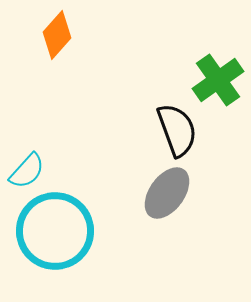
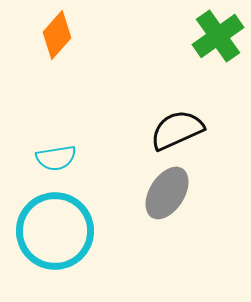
green cross: moved 44 px up
black semicircle: rotated 94 degrees counterclockwise
cyan semicircle: moved 29 px right, 13 px up; rotated 39 degrees clockwise
gray ellipse: rotated 4 degrees counterclockwise
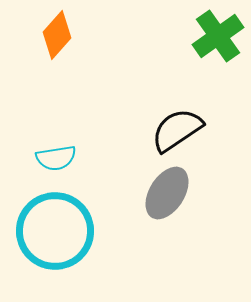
black semicircle: rotated 10 degrees counterclockwise
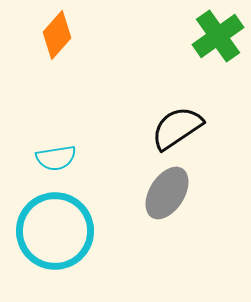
black semicircle: moved 2 px up
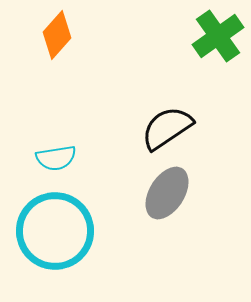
black semicircle: moved 10 px left
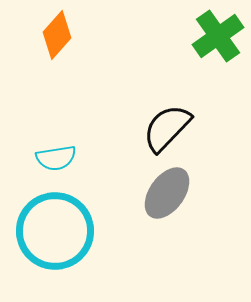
black semicircle: rotated 12 degrees counterclockwise
gray ellipse: rotated 4 degrees clockwise
